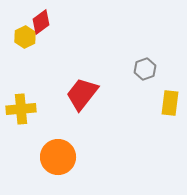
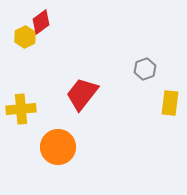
orange circle: moved 10 px up
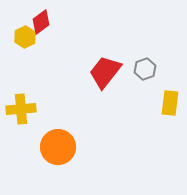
red trapezoid: moved 23 px right, 22 px up
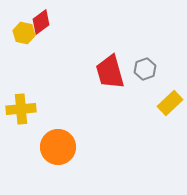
yellow hexagon: moved 1 px left, 4 px up; rotated 20 degrees counterclockwise
red trapezoid: moved 5 px right; rotated 54 degrees counterclockwise
yellow rectangle: rotated 40 degrees clockwise
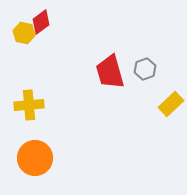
yellow rectangle: moved 1 px right, 1 px down
yellow cross: moved 8 px right, 4 px up
orange circle: moved 23 px left, 11 px down
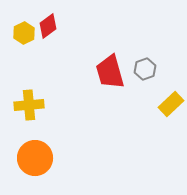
red diamond: moved 7 px right, 4 px down
yellow hexagon: rotated 20 degrees clockwise
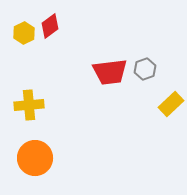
red diamond: moved 2 px right
red trapezoid: rotated 81 degrees counterclockwise
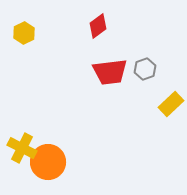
red diamond: moved 48 px right
yellow cross: moved 7 px left, 43 px down; rotated 32 degrees clockwise
orange circle: moved 13 px right, 4 px down
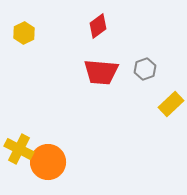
red trapezoid: moved 9 px left; rotated 12 degrees clockwise
yellow cross: moved 3 px left, 1 px down
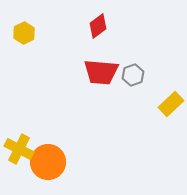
gray hexagon: moved 12 px left, 6 px down
